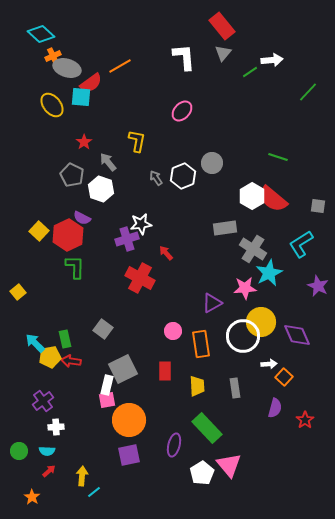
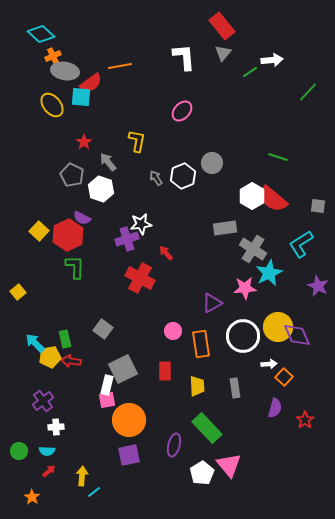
orange line at (120, 66): rotated 20 degrees clockwise
gray ellipse at (67, 68): moved 2 px left, 3 px down; rotated 8 degrees counterclockwise
yellow circle at (261, 322): moved 17 px right, 5 px down
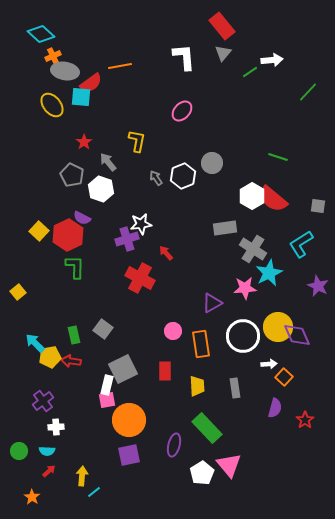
green rectangle at (65, 339): moved 9 px right, 4 px up
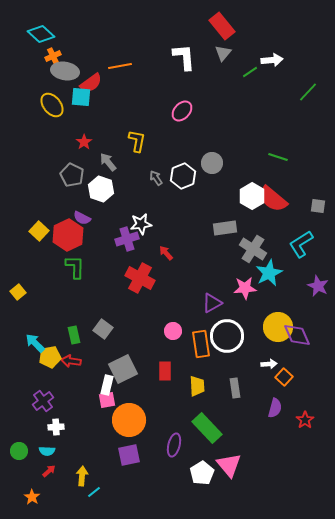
white circle at (243, 336): moved 16 px left
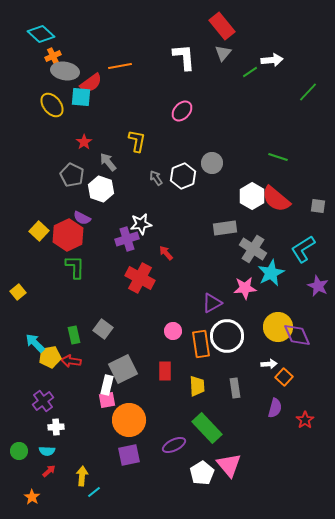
red semicircle at (273, 199): moved 3 px right
cyan L-shape at (301, 244): moved 2 px right, 5 px down
cyan star at (269, 273): moved 2 px right
purple ellipse at (174, 445): rotated 50 degrees clockwise
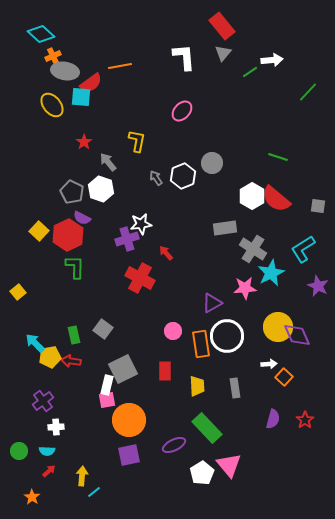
gray pentagon at (72, 175): moved 17 px down
purple semicircle at (275, 408): moved 2 px left, 11 px down
